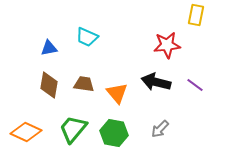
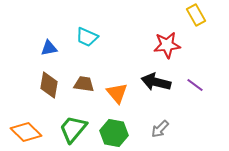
yellow rectangle: rotated 40 degrees counterclockwise
orange diamond: rotated 20 degrees clockwise
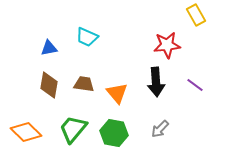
black arrow: rotated 108 degrees counterclockwise
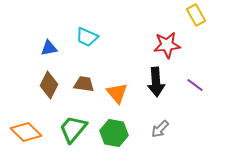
brown diamond: rotated 16 degrees clockwise
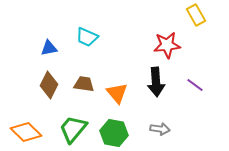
gray arrow: rotated 126 degrees counterclockwise
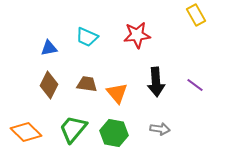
red star: moved 30 px left, 10 px up
brown trapezoid: moved 3 px right
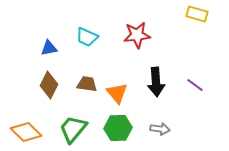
yellow rectangle: moved 1 px right, 1 px up; rotated 45 degrees counterclockwise
green hexagon: moved 4 px right, 5 px up; rotated 12 degrees counterclockwise
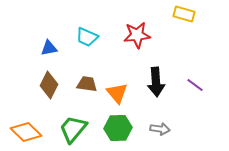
yellow rectangle: moved 13 px left
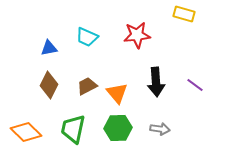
brown trapezoid: moved 2 px down; rotated 35 degrees counterclockwise
green trapezoid: rotated 28 degrees counterclockwise
